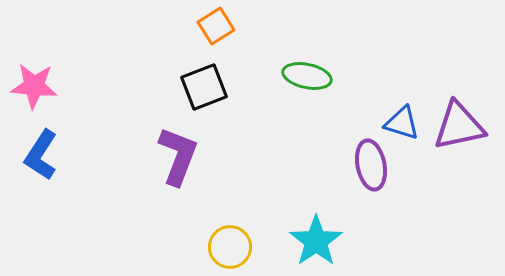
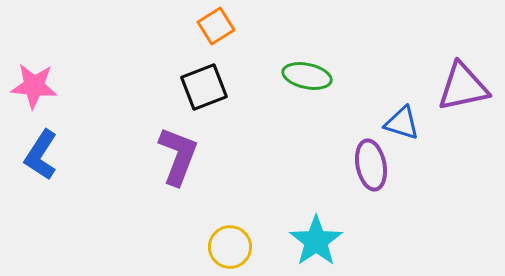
purple triangle: moved 4 px right, 39 px up
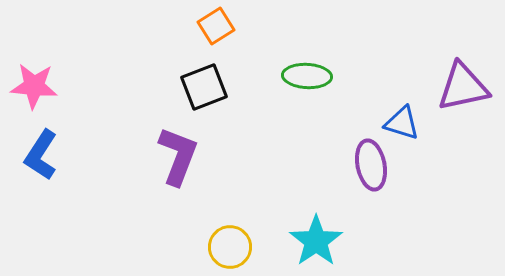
green ellipse: rotated 9 degrees counterclockwise
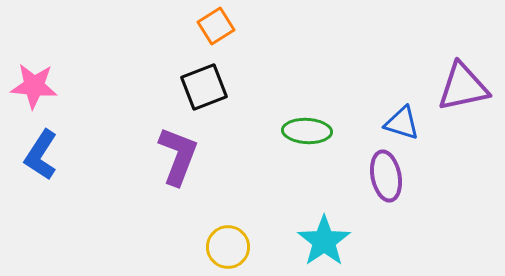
green ellipse: moved 55 px down
purple ellipse: moved 15 px right, 11 px down
cyan star: moved 8 px right
yellow circle: moved 2 px left
